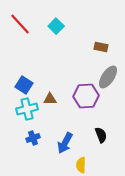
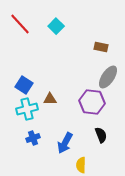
purple hexagon: moved 6 px right, 6 px down; rotated 10 degrees clockwise
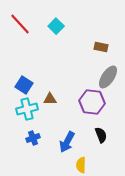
blue arrow: moved 2 px right, 1 px up
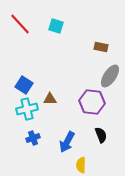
cyan square: rotated 28 degrees counterclockwise
gray ellipse: moved 2 px right, 1 px up
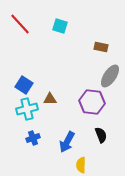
cyan square: moved 4 px right
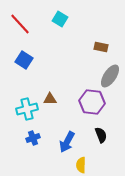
cyan square: moved 7 px up; rotated 14 degrees clockwise
blue square: moved 25 px up
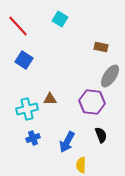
red line: moved 2 px left, 2 px down
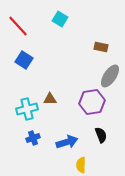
purple hexagon: rotated 15 degrees counterclockwise
blue arrow: rotated 135 degrees counterclockwise
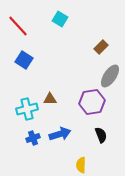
brown rectangle: rotated 56 degrees counterclockwise
blue arrow: moved 7 px left, 8 px up
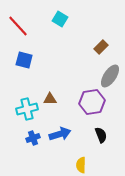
blue square: rotated 18 degrees counterclockwise
